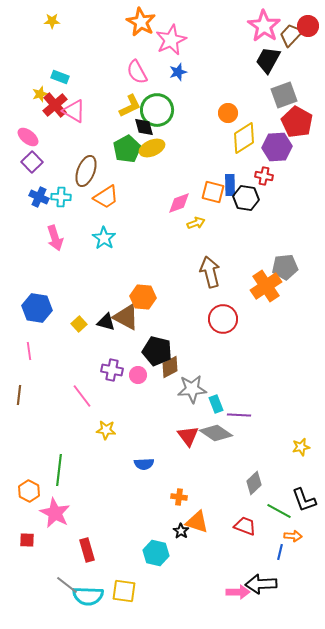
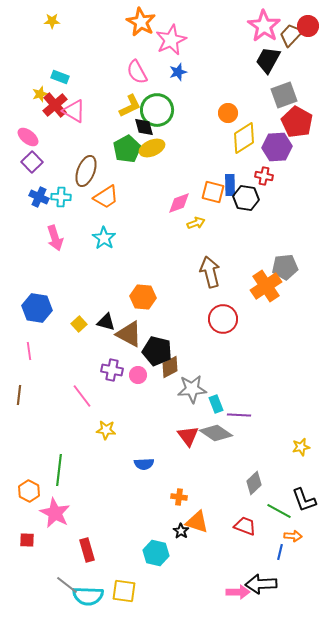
brown triangle at (126, 317): moved 3 px right, 17 px down
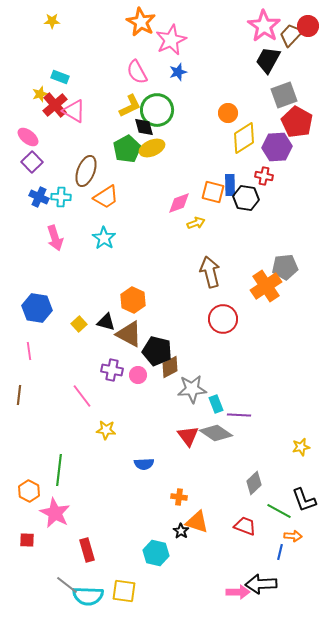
orange hexagon at (143, 297): moved 10 px left, 3 px down; rotated 20 degrees clockwise
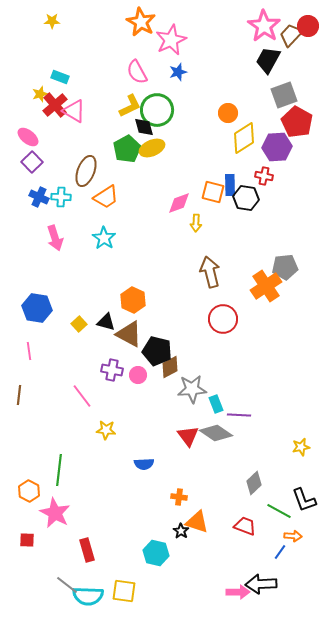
yellow arrow at (196, 223): rotated 114 degrees clockwise
blue line at (280, 552): rotated 21 degrees clockwise
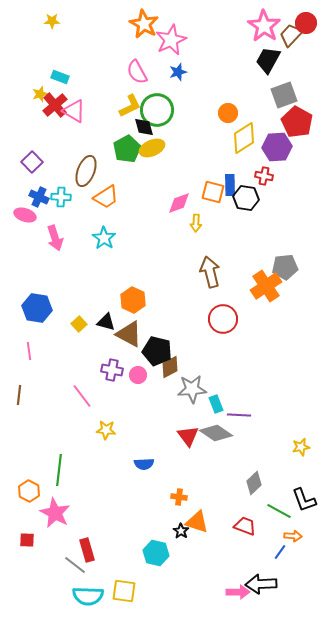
orange star at (141, 22): moved 3 px right, 2 px down
red circle at (308, 26): moved 2 px left, 3 px up
pink ellipse at (28, 137): moved 3 px left, 78 px down; rotated 20 degrees counterclockwise
gray line at (67, 585): moved 8 px right, 20 px up
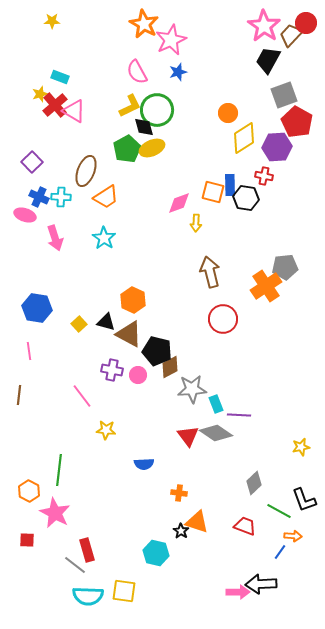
orange cross at (179, 497): moved 4 px up
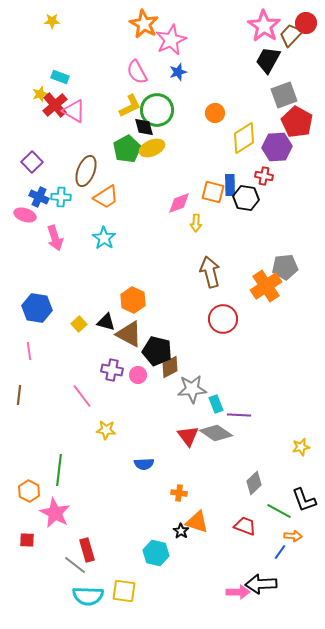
orange circle at (228, 113): moved 13 px left
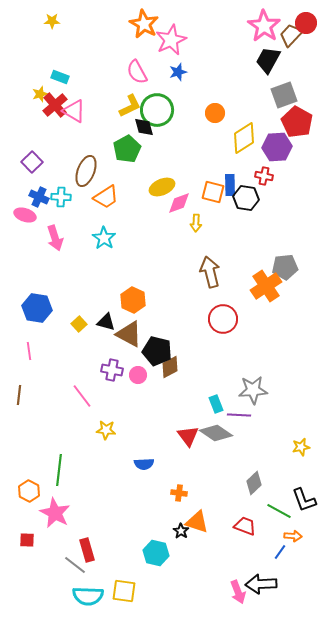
yellow ellipse at (152, 148): moved 10 px right, 39 px down
gray star at (192, 389): moved 61 px right, 1 px down
pink arrow at (238, 592): rotated 70 degrees clockwise
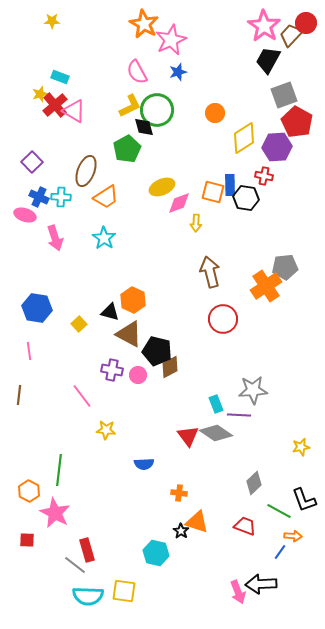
black triangle at (106, 322): moved 4 px right, 10 px up
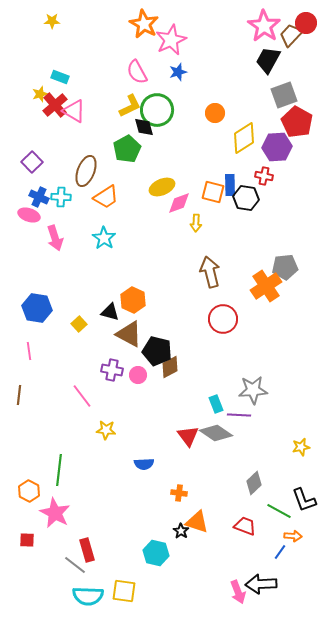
pink ellipse at (25, 215): moved 4 px right
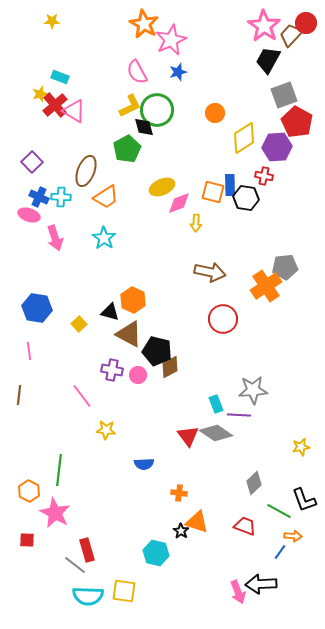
brown arrow at (210, 272): rotated 116 degrees clockwise
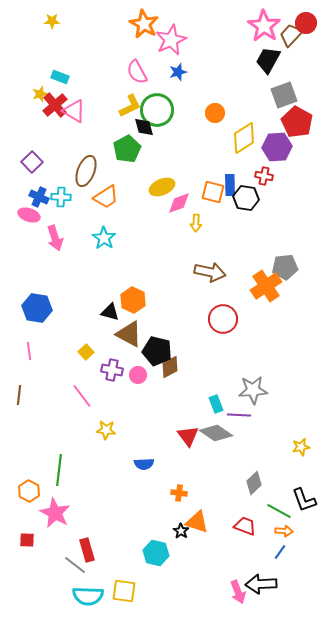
yellow square at (79, 324): moved 7 px right, 28 px down
orange arrow at (293, 536): moved 9 px left, 5 px up
